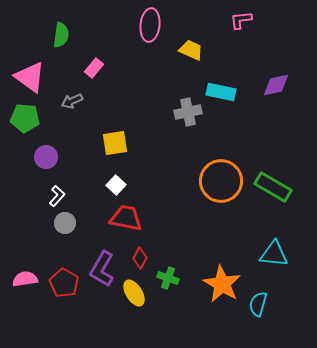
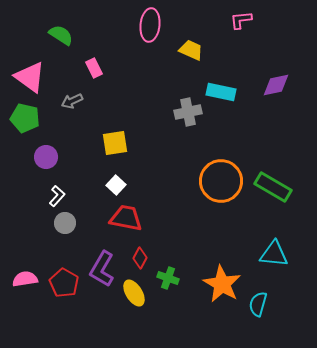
green semicircle: rotated 65 degrees counterclockwise
pink rectangle: rotated 66 degrees counterclockwise
green pentagon: rotated 8 degrees clockwise
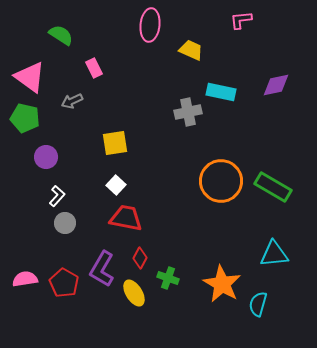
cyan triangle: rotated 12 degrees counterclockwise
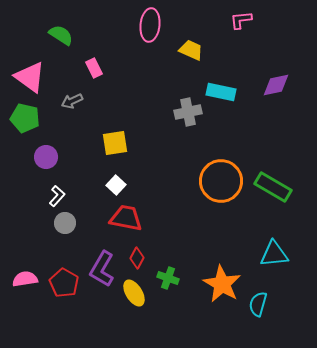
red diamond: moved 3 px left
